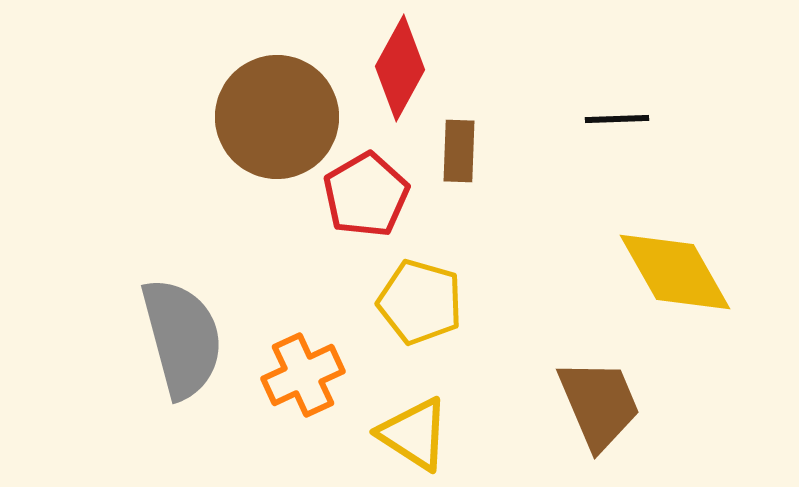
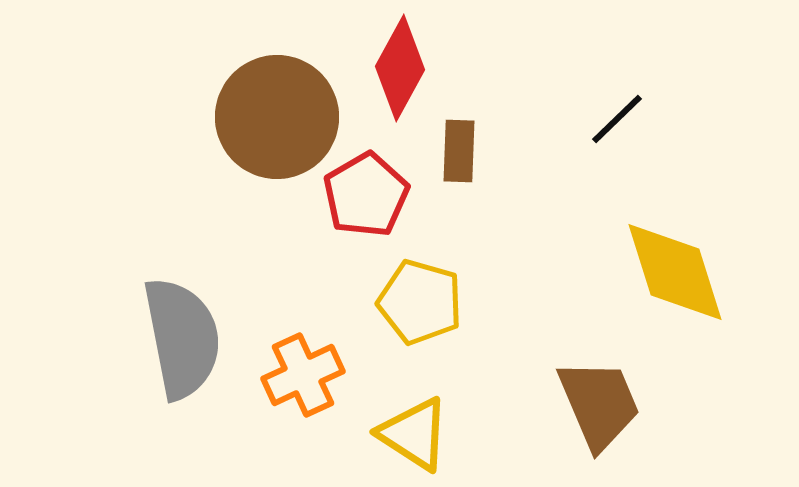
black line: rotated 42 degrees counterclockwise
yellow diamond: rotated 12 degrees clockwise
gray semicircle: rotated 4 degrees clockwise
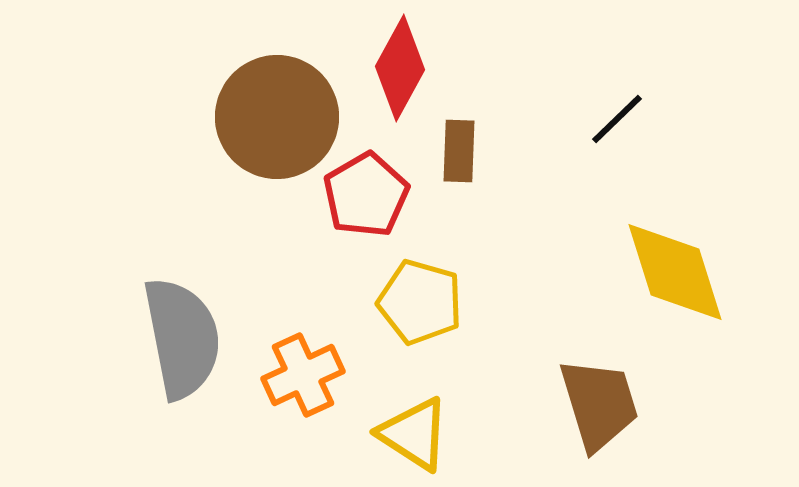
brown trapezoid: rotated 6 degrees clockwise
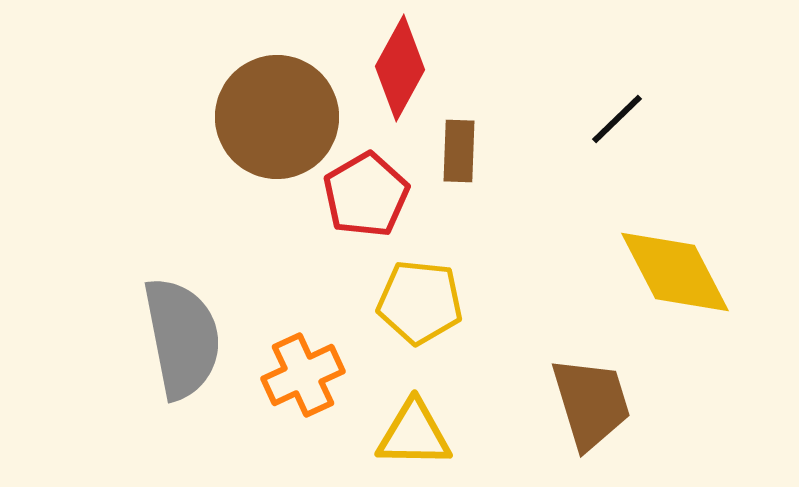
yellow diamond: rotated 10 degrees counterclockwise
yellow pentagon: rotated 10 degrees counterclockwise
brown trapezoid: moved 8 px left, 1 px up
yellow triangle: rotated 32 degrees counterclockwise
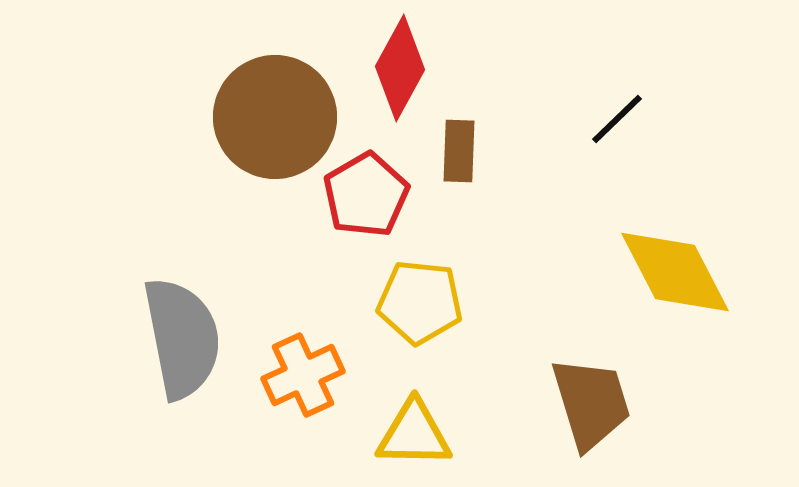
brown circle: moved 2 px left
